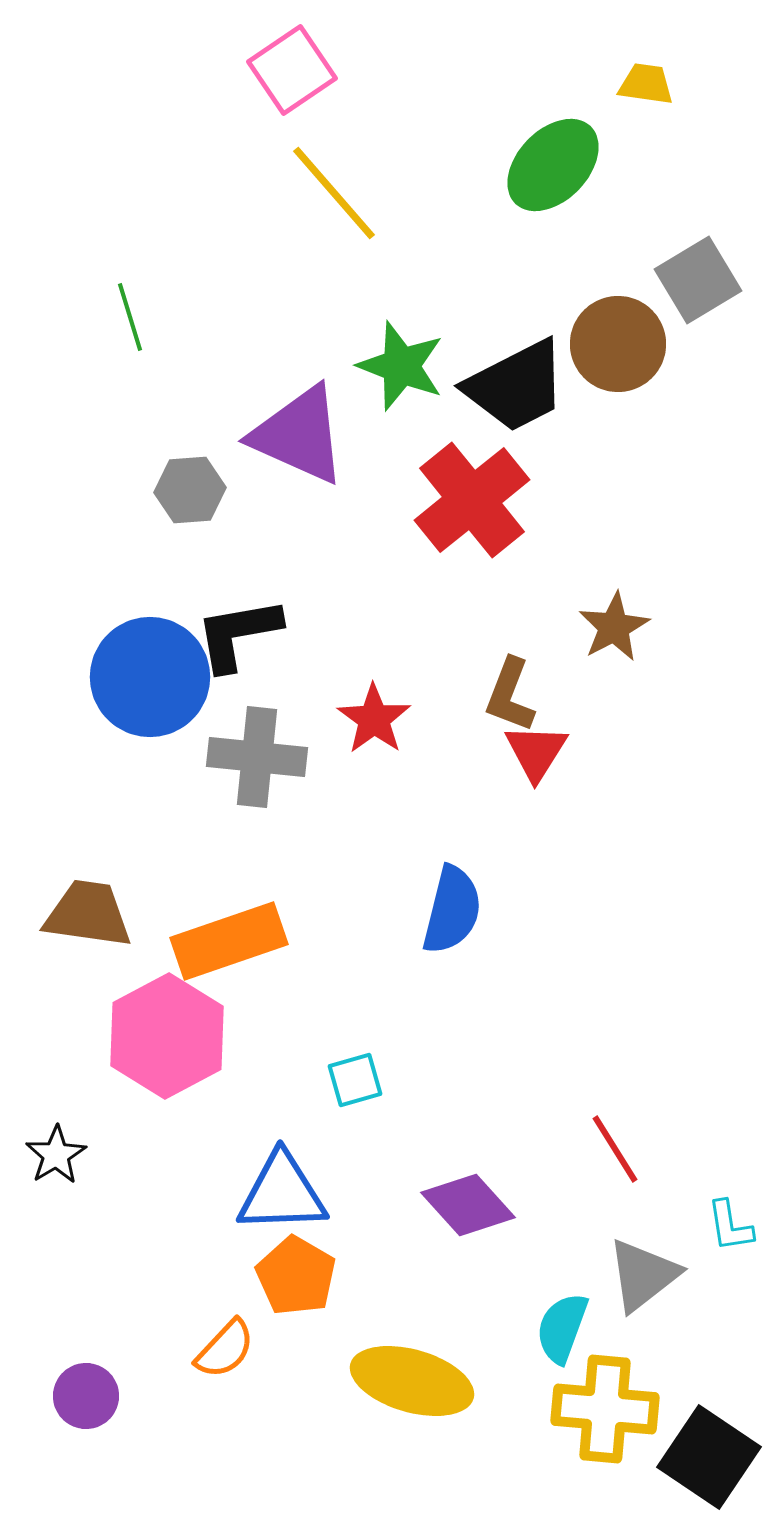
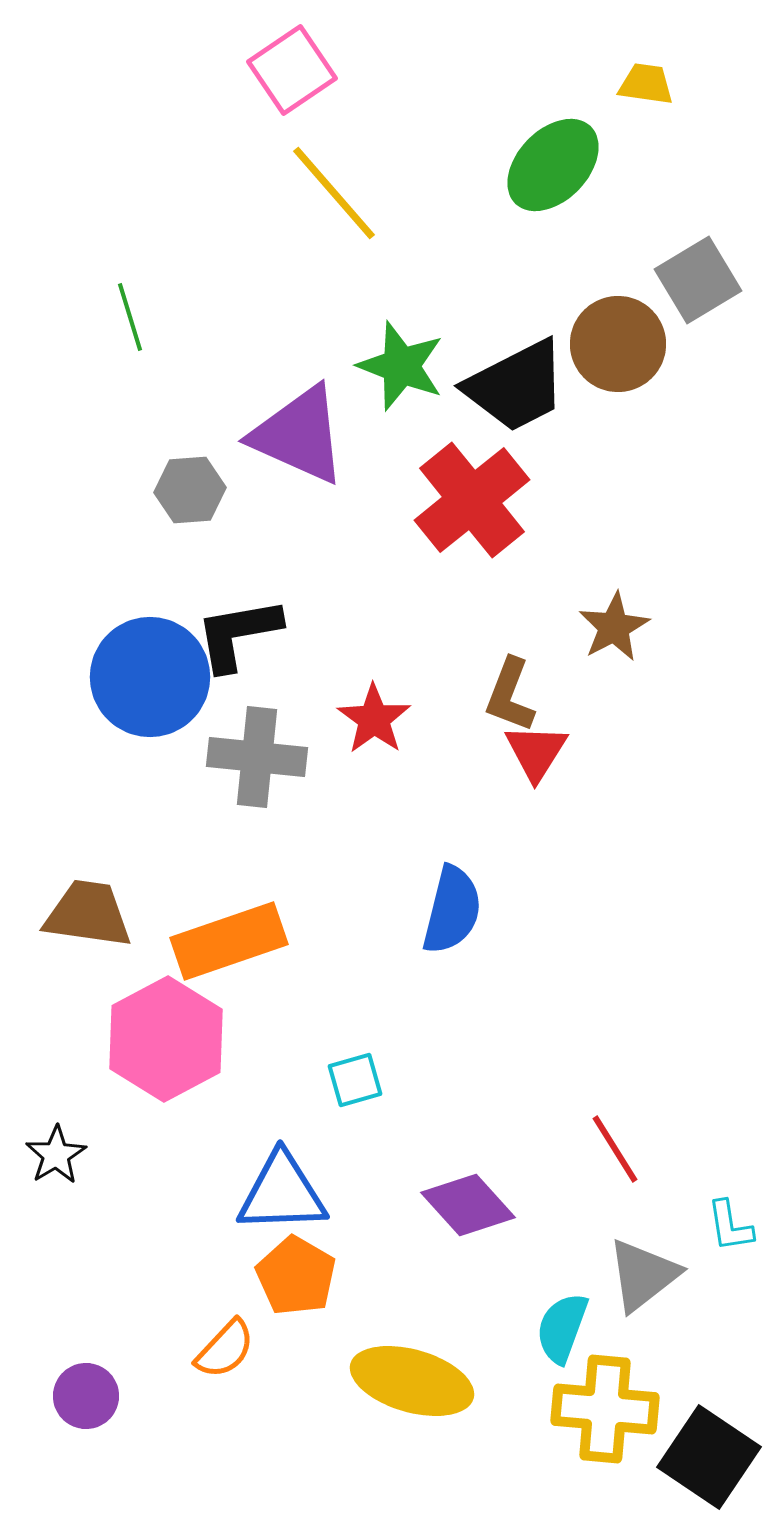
pink hexagon: moved 1 px left, 3 px down
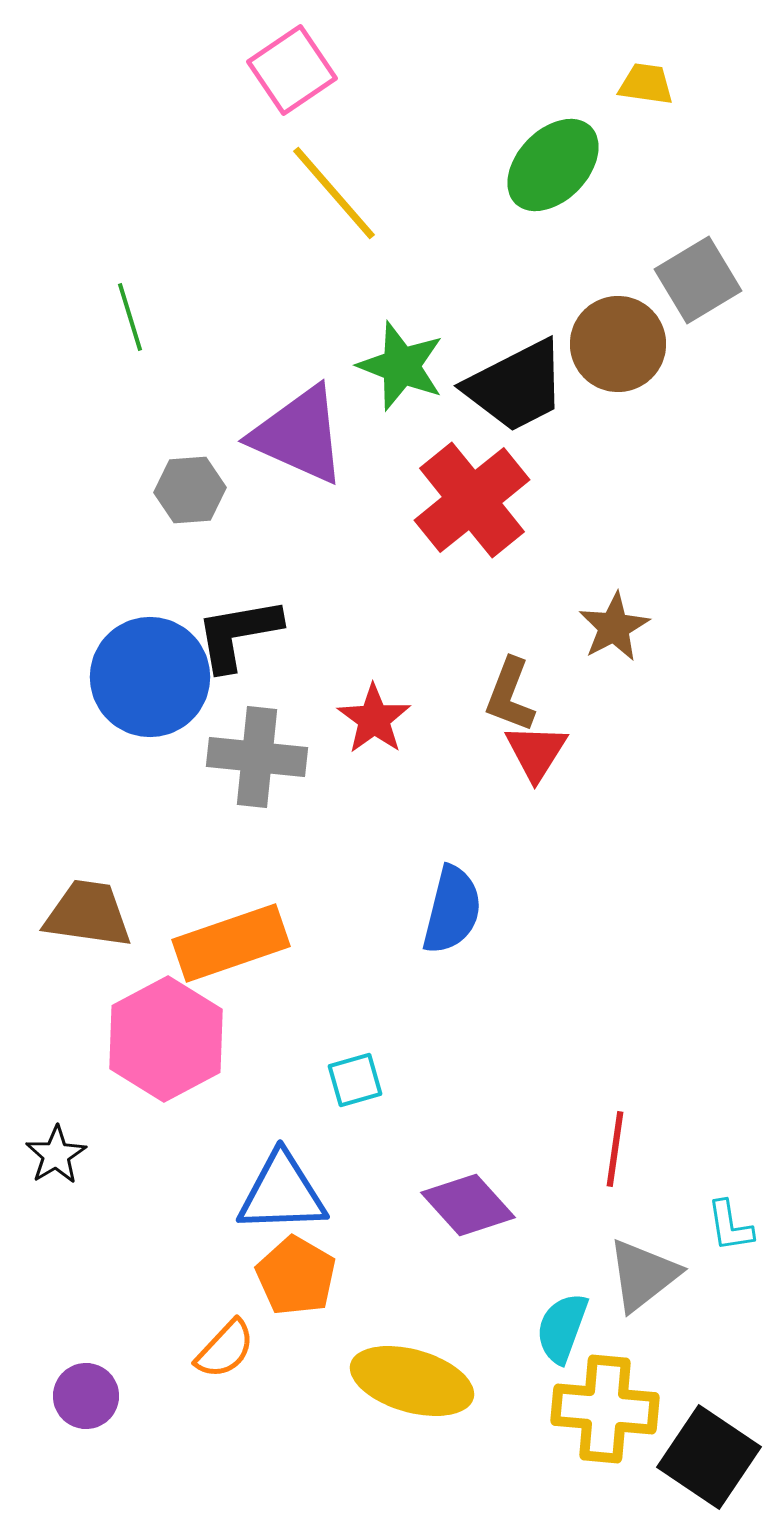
orange rectangle: moved 2 px right, 2 px down
red line: rotated 40 degrees clockwise
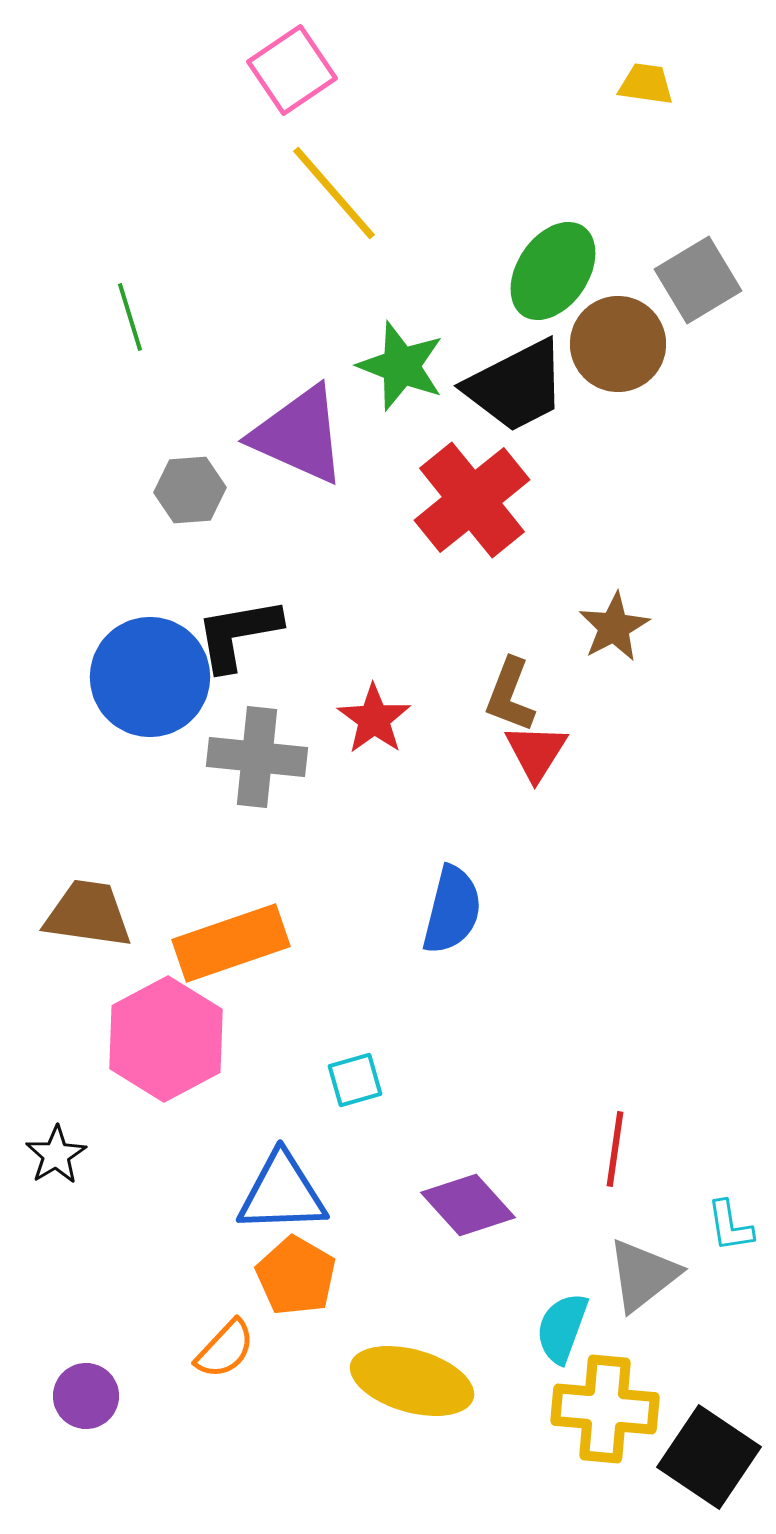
green ellipse: moved 106 px down; rotated 10 degrees counterclockwise
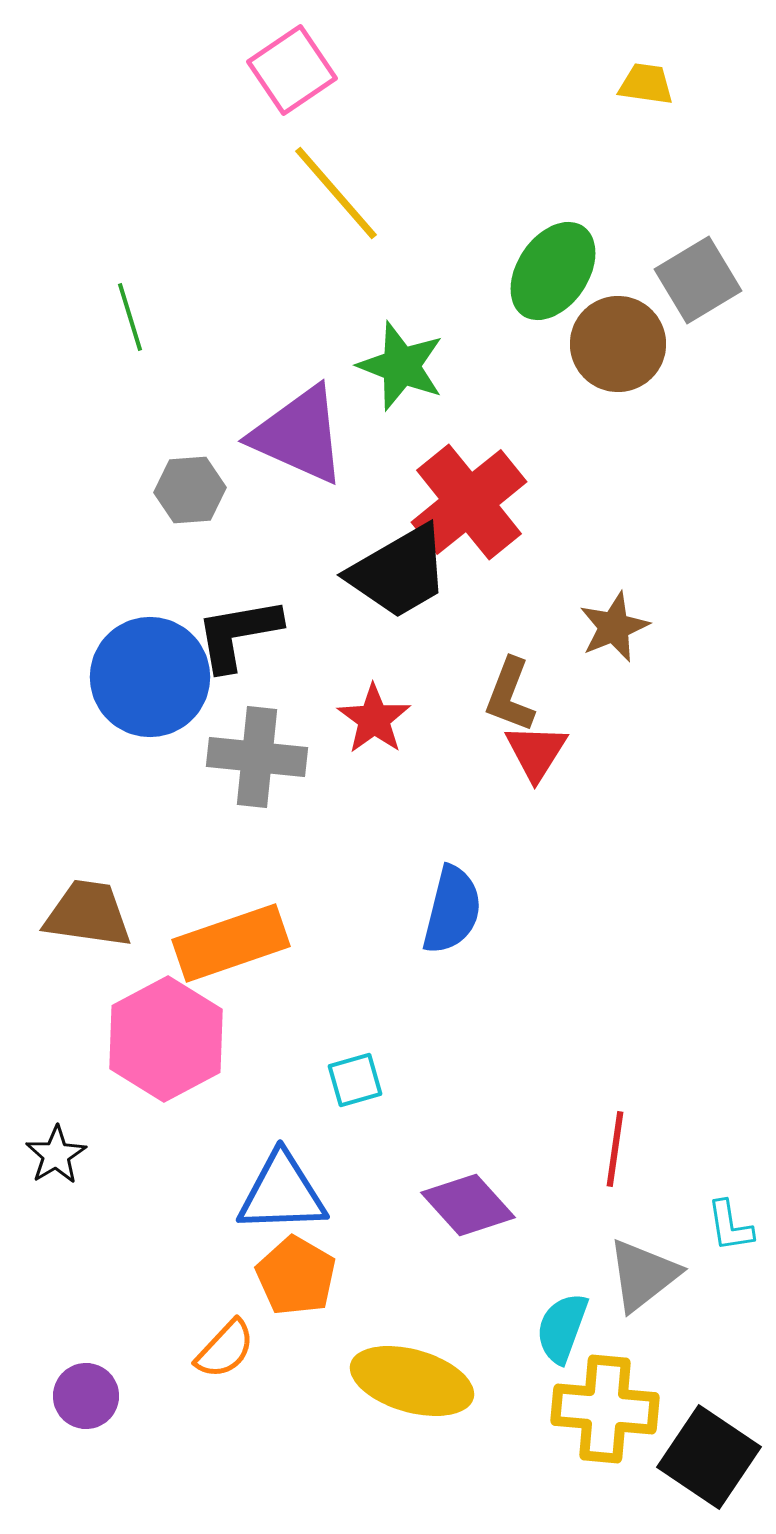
yellow line: moved 2 px right
black trapezoid: moved 117 px left, 186 px down; rotated 3 degrees counterclockwise
red cross: moved 3 px left, 2 px down
brown star: rotated 6 degrees clockwise
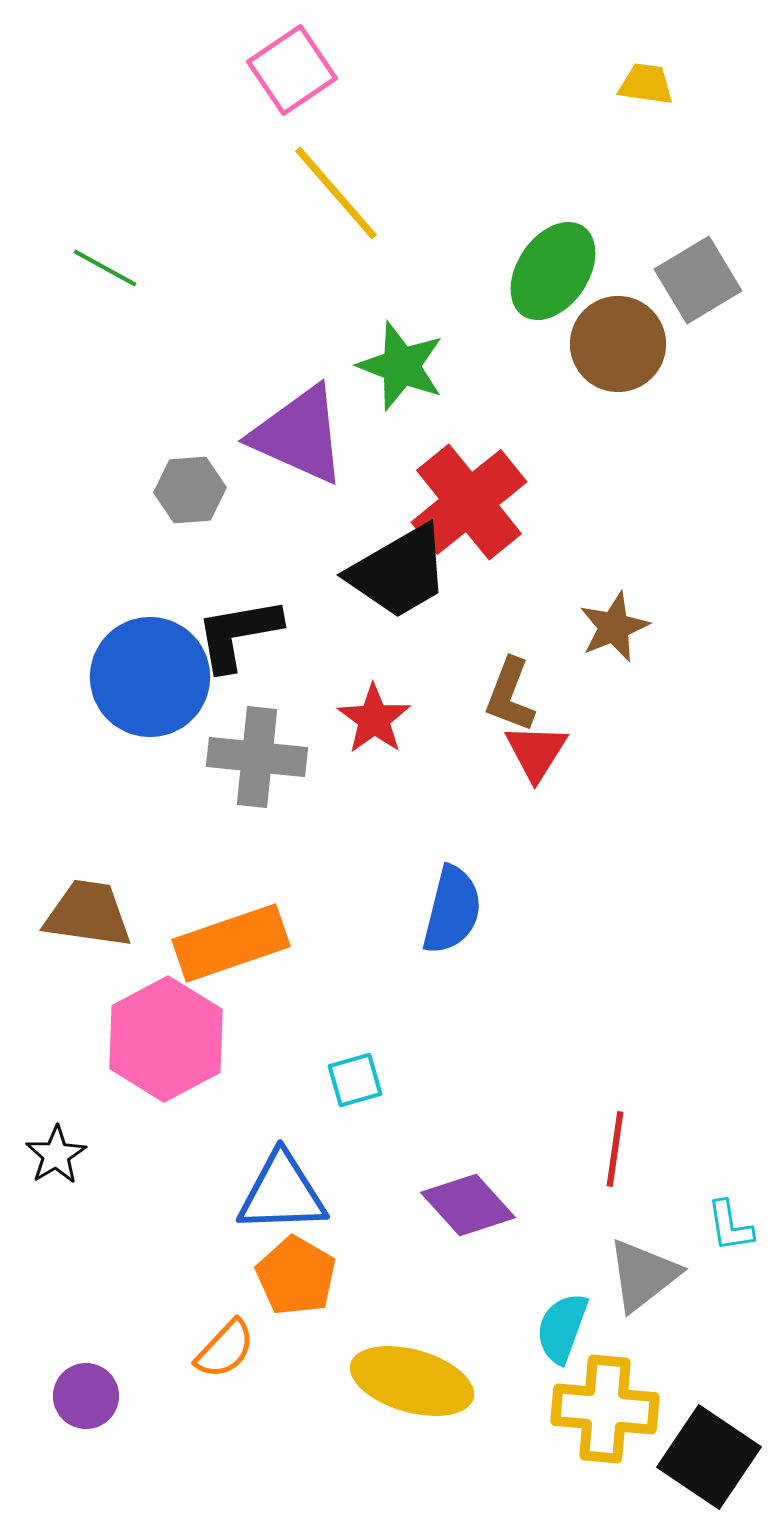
green line: moved 25 px left, 49 px up; rotated 44 degrees counterclockwise
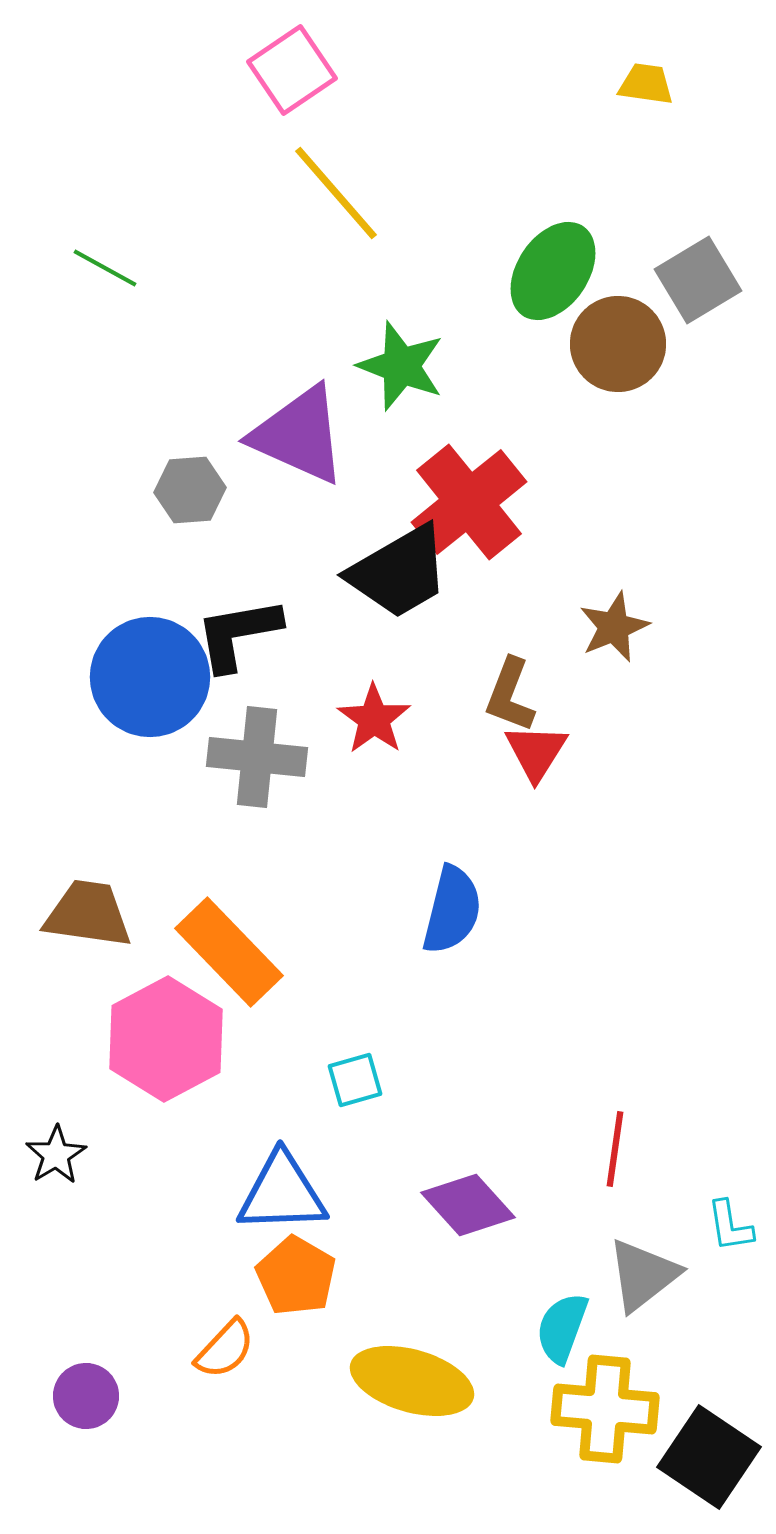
orange rectangle: moved 2 px left, 9 px down; rotated 65 degrees clockwise
